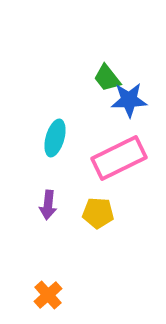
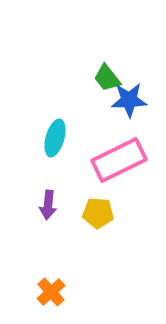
pink rectangle: moved 2 px down
orange cross: moved 3 px right, 3 px up
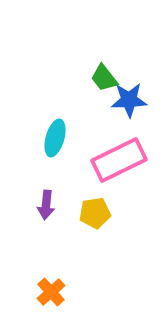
green trapezoid: moved 3 px left
purple arrow: moved 2 px left
yellow pentagon: moved 3 px left; rotated 12 degrees counterclockwise
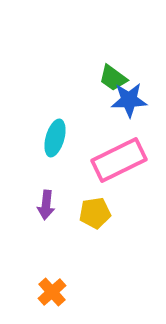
green trapezoid: moved 9 px right; rotated 16 degrees counterclockwise
orange cross: moved 1 px right
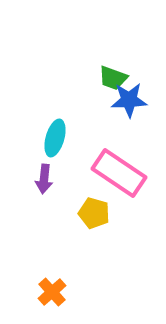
green trapezoid: rotated 16 degrees counterclockwise
pink rectangle: moved 13 px down; rotated 60 degrees clockwise
purple arrow: moved 2 px left, 26 px up
yellow pentagon: moved 1 px left; rotated 24 degrees clockwise
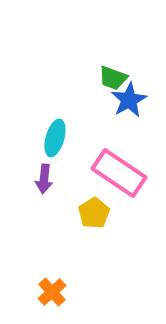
blue star: rotated 27 degrees counterclockwise
yellow pentagon: rotated 24 degrees clockwise
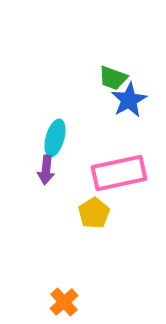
pink rectangle: rotated 46 degrees counterclockwise
purple arrow: moved 2 px right, 9 px up
orange cross: moved 12 px right, 10 px down
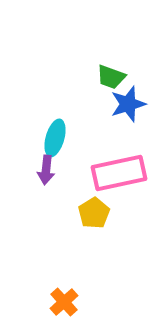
green trapezoid: moved 2 px left, 1 px up
blue star: moved 1 px left, 4 px down; rotated 12 degrees clockwise
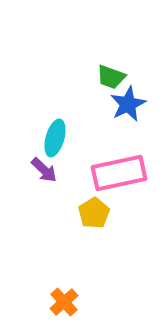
blue star: rotated 9 degrees counterclockwise
purple arrow: moved 2 px left; rotated 52 degrees counterclockwise
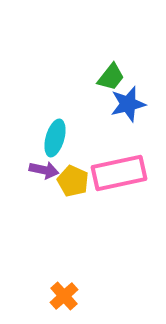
green trapezoid: rotated 72 degrees counterclockwise
blue star: rotated 12 degrees clockwise
purple arrow: rotated 32 degrees counterclockwise
yellow pentagon: moved 21 px left, 32 px up; rotated 16 degrees counterclockwise
orange cross: moved 6 px up
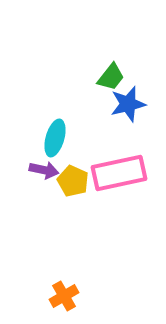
orange cross: rotated 12 degrees clockwise
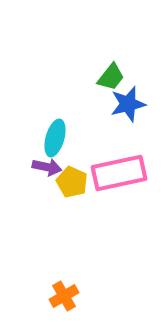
purple arrow: moved 3 px right, 3 px up
yellow pentagon: moved 1 px left, 1 px down
